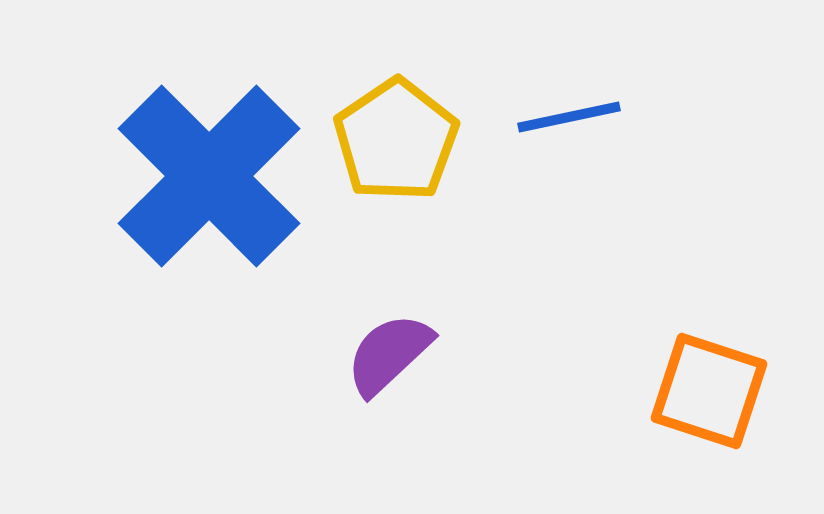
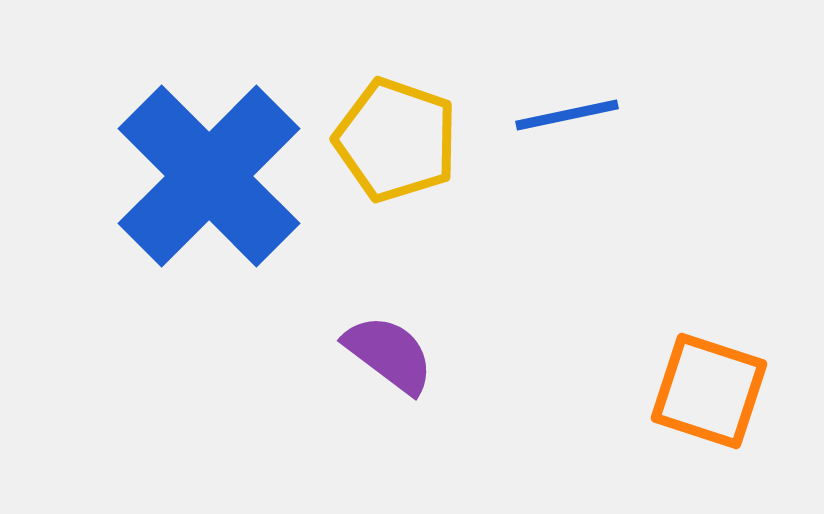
blue line: moved 2 px left, 2 px up
yellow pentagon: rotated 19 degrees counterclockwise
purple semicircle: rotated 80 degrees clockwise
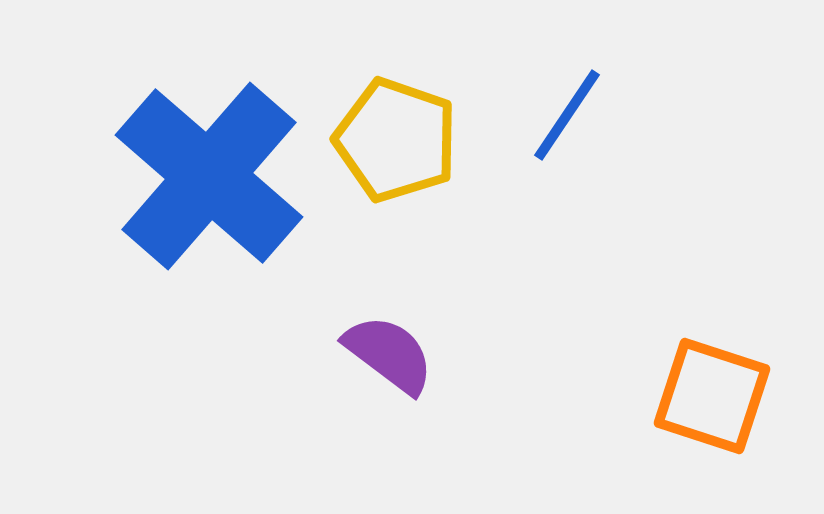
blue line: rotated 44 degrees counterclockwise
blue cross: rotated 4 degrees counterclockwise
orange square: moved 3 px right, 5 px down
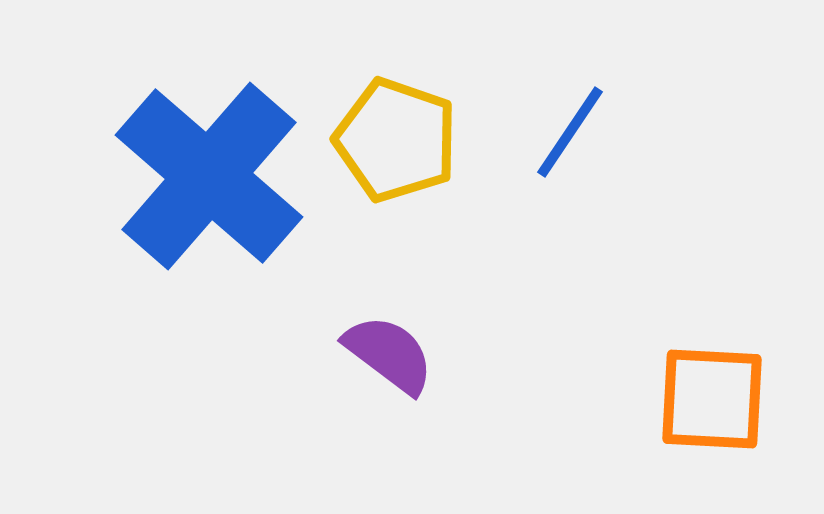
blue line: moved 3 px right, 17 px down
orange square: moved 3 px down; rotated 15 degrees counterclockwise
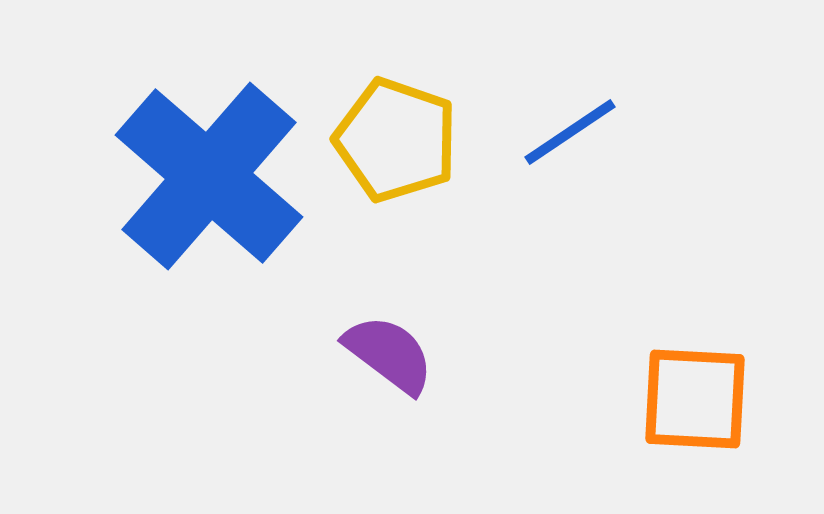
blue line: rotated 22 degrees clockwise
orange square: moved 17 px left
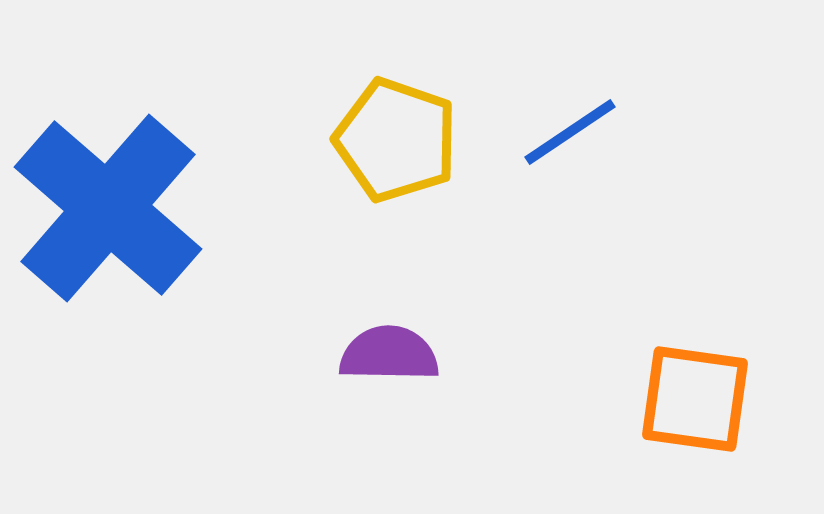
blue cross: moved 101 px left, 32 px down
purple semicircle: rotated 36 degrees counterclockwise
orange square: rotated 5 degrees clockwise
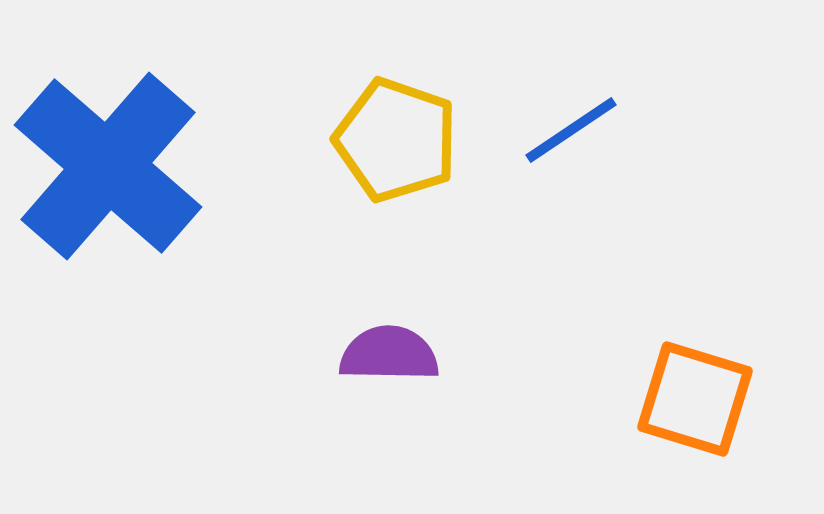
blue line: moved 1 px right, 2 px up
blue cross: moved 42 px up
orange square: rotated 9 degrees clockwise
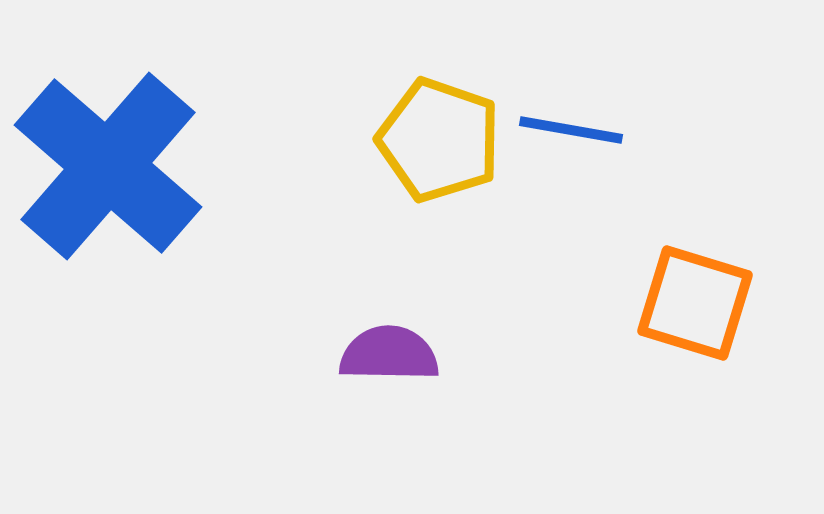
blue line: rotated 44 degrees clockwise
yellow pentagon: moved 43 px right
orange square: moved 96 px up
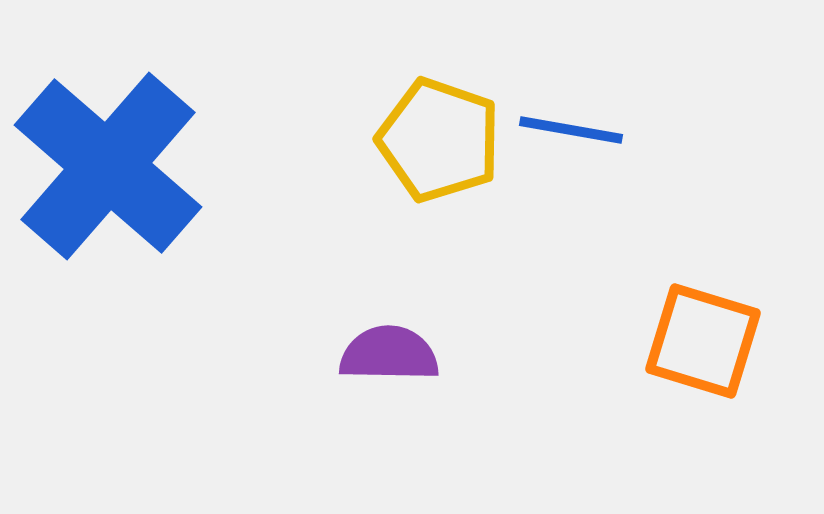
orange square: moved 8 px right, 38 px down
